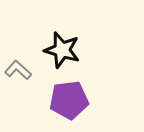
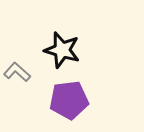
gray L-shape: moved 1 px left, 2 px down
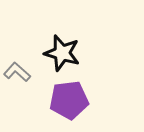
black star: moved 3 px down
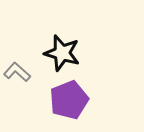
purple pentagon: rotated 15 degrees counterclockwise
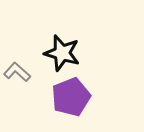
purple pentagon: moved 2 px right, 3 px up
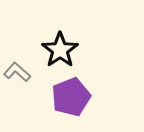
black star: moved 2 px left, 3 px up; rotated 21 degrees clockwise
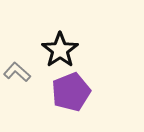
purple pentagon: moved 5 px up
